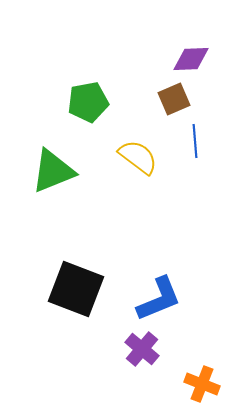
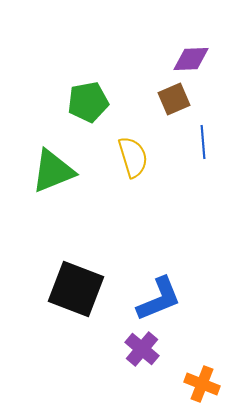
blue line: moved 8 px right, 1 px down
yellow semicircle: moved 5 px left; rotated 36 degrees clockwise
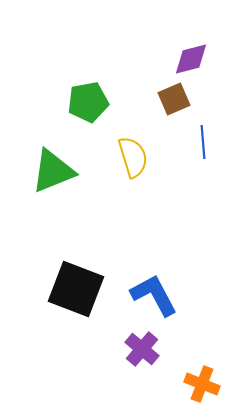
purple diamond: rotated 12 degrees counterclockwise
blue L-shape: moved 5 px left, 4 px up; rotated 96 degrees counterclockwise
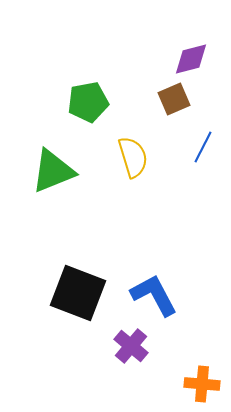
blue line: moved 5 px down; rotated 32 degrees clockwise
black square: moved 2 px right, 4 px down
purple cross: moved 11 px left, 3 px up
orange cross: rotated 16 degrees counterclockwise
